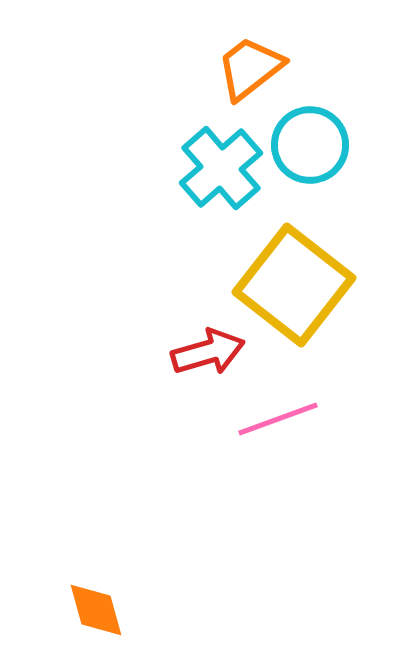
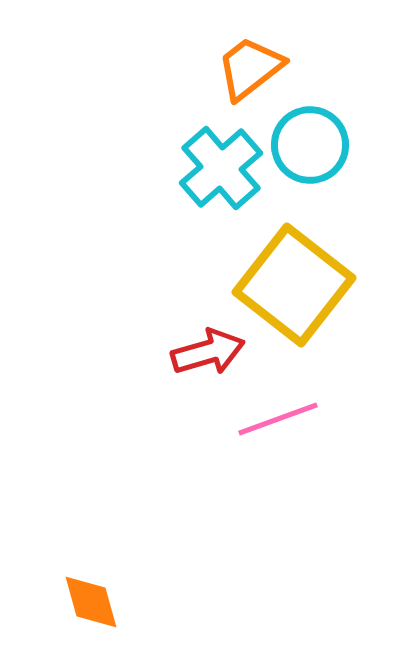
orange diamond: moved 5 px left, 8 px up
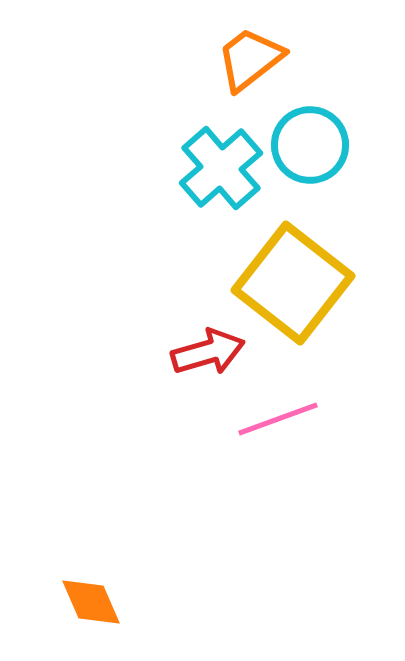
orange trapezoid: moved 9 px up
yellow square: moved 1 px left, 2 px up
orange diamond: rotated 8 degrees counterclockwise
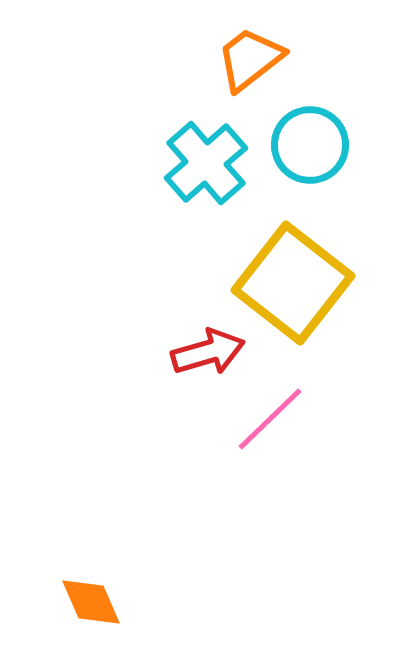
cyan cross: moved 15 px left, 5 px up
pink line: moved 8 px left; rotated 24 degrees counterclockwise
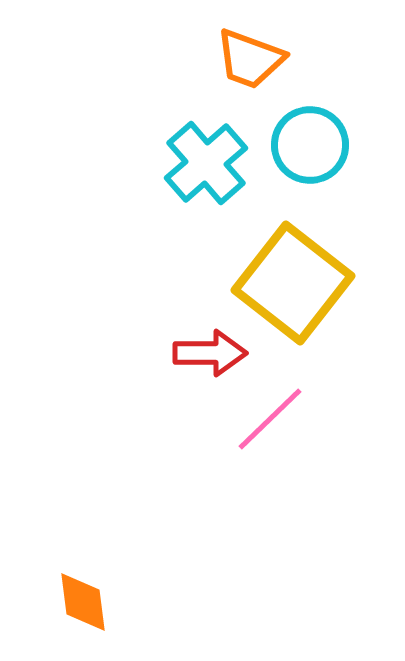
orange trapezoid: rotated 122 degrees counterclockwise
red arrow: moved 2 px right, 1 px down; rotated 16 degrees clockwise
orange diamond: moved 8 px left; rotated 16 degrees clockwise
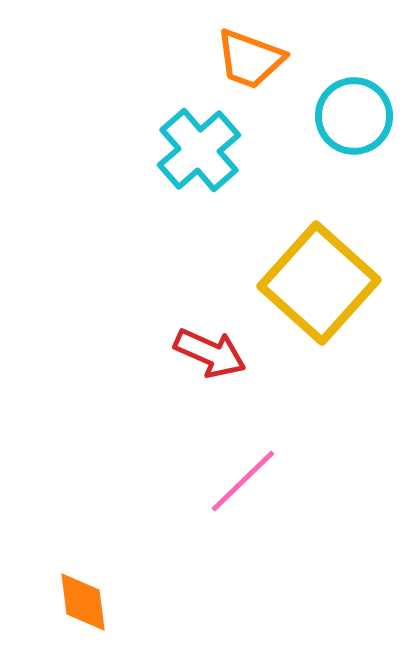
cyan circle: moved 44 px right, 29 px up
cyan cross: moved 7 px left, 13 px up
yellow square: moved 26 px right; rotated 4 degrees clockwise
red arrow: rotated 24 degrees clockwise
pink line: moved 27 px left, 62 px down
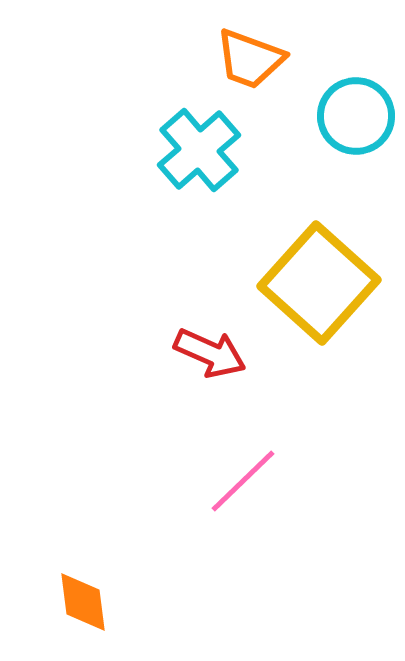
cyan circle: moved 2 px right
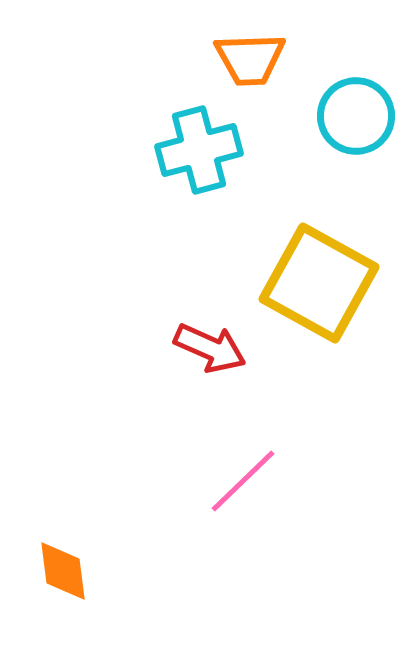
orange trapezoid: rotated 22 degrees counterclockwise
cyan cross: rotated 26 degrees clockwise
yellow square: rotated 13 degrees counterclockwise
red arrow: moved 5 px up
orange diamond: moved 20 px left, 31 px up
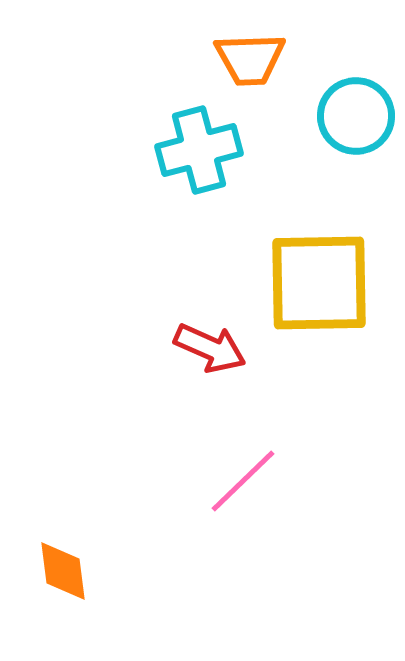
yellow square: rotated 30 degrees counterclockwise
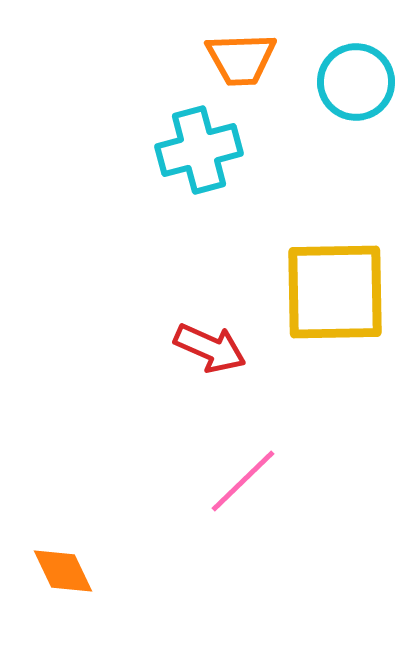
orange trapezoid: moved 9 px left
cyan circle: moved 34 px up
yellow square: moved 16 px right, 9 px down
orange diamond: rotated 18 degrees counterclockwise
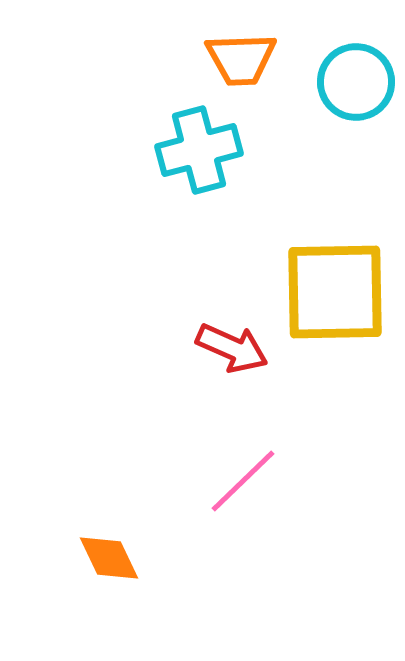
red arrow: moved 22 px right
orange diamond: moved 46 px right, 13 px up
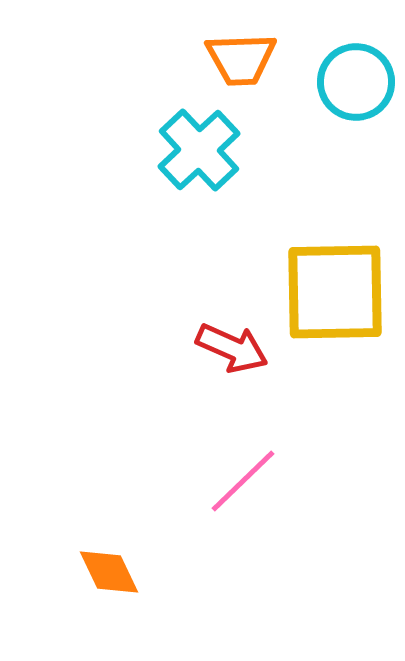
cyan cross: rotated 28 degrees counterclockwise
orange diamond: moved 14 px down
